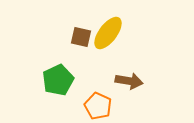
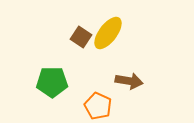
brown square: rotated 20 degrees clockwise
green pentagon: moved 6 px left, 2 px down; rotated 24 degrees clockwise
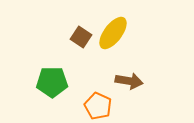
yellow ellipse: moved 5 px right
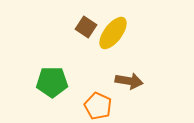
brown square: moved 5 px right, 10 px up
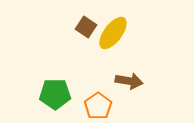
green pentagon: moved 3 px right, 12 px down
orange pentagon: rotated 12 degrees clockwise
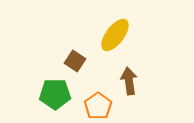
brown square: moved 11 px left, 34 px down
yellow ellipse: moved 2 px right, 2 px down
brown arrow: rotated 108 degrees counterclockwise
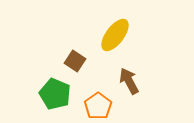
brown arrow: rotated 20 degrees counterclockwise
green pentagon: rotated 24 degrees clockwise
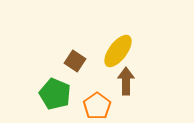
yellow ellipse: moved 3 px right, 16 px down
brown arrow: moved 3 px left; rotated 28 degrees clockwise
orange pentagon: moved 1 px left
